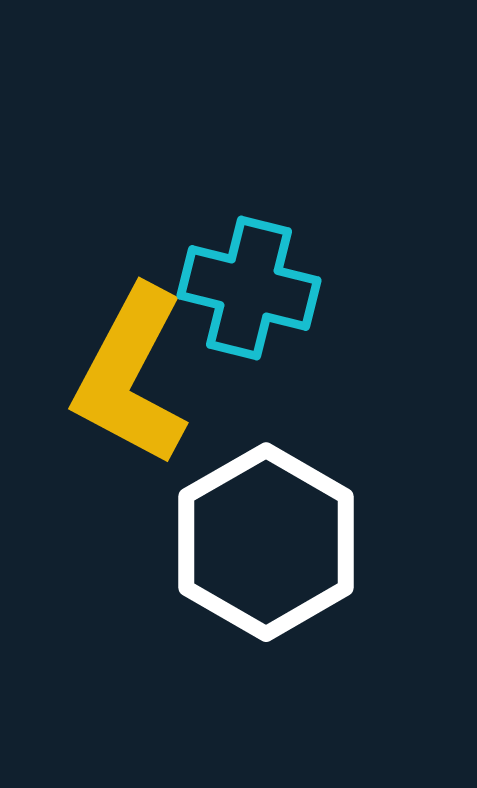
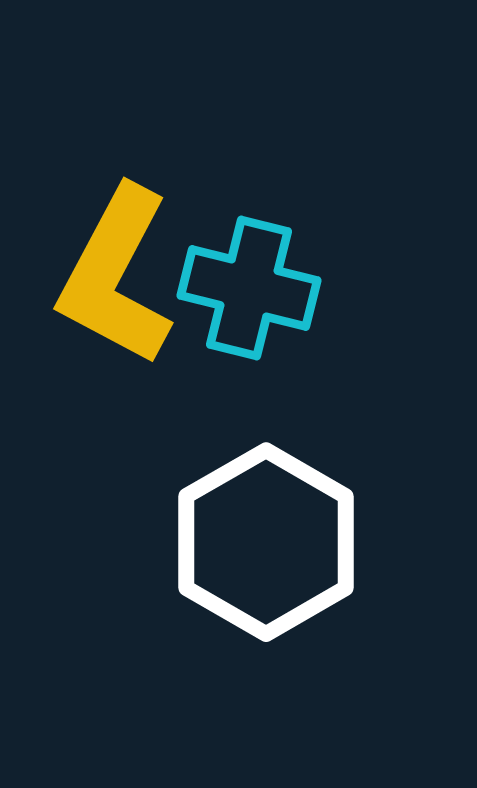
yellow L-shape: moved 15 px left, 100 px up
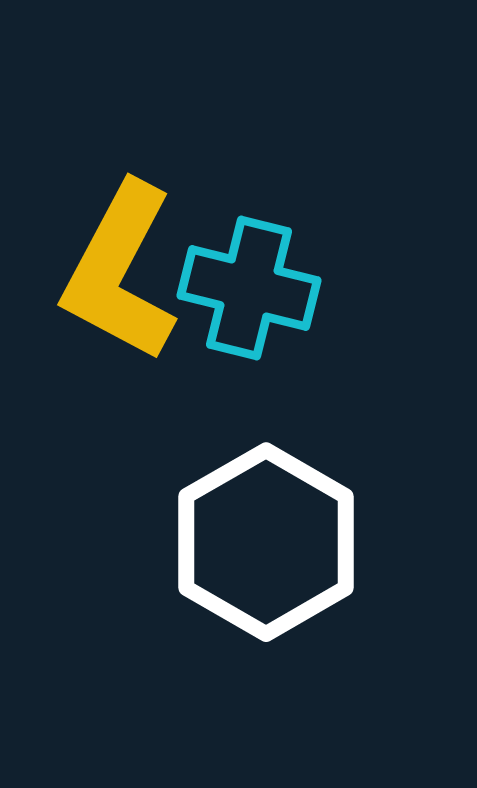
yellow L-shape: moved 4 px right, 4 px up
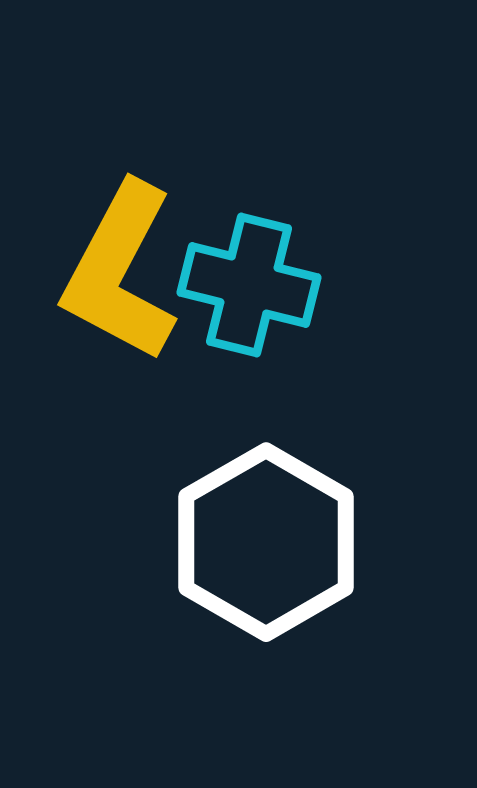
cyan cross: moved 3 px up
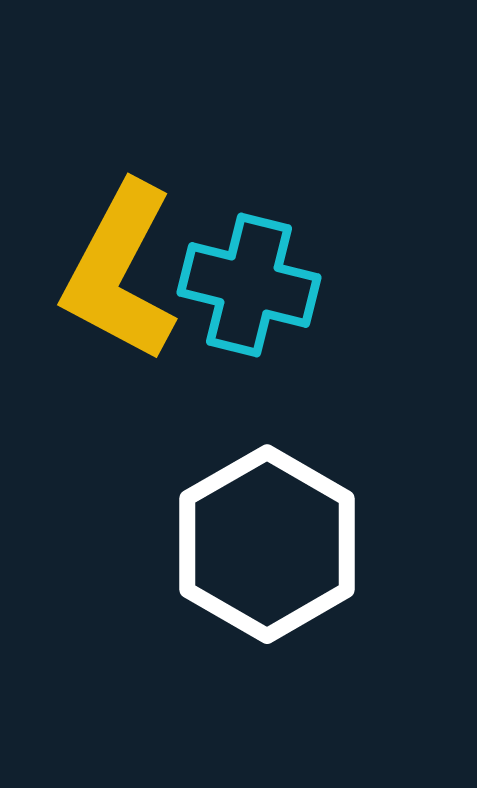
white hexagon: moved 1 px right, 2 px down
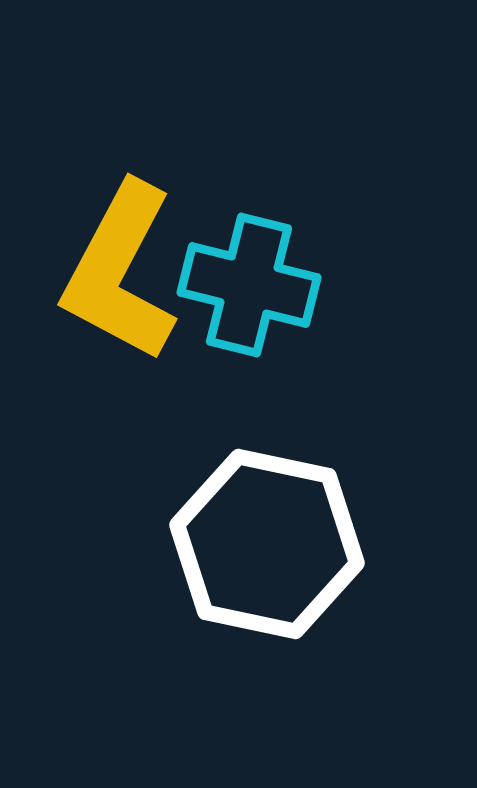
white hexagon: rotated 18 degrees counterclockwise
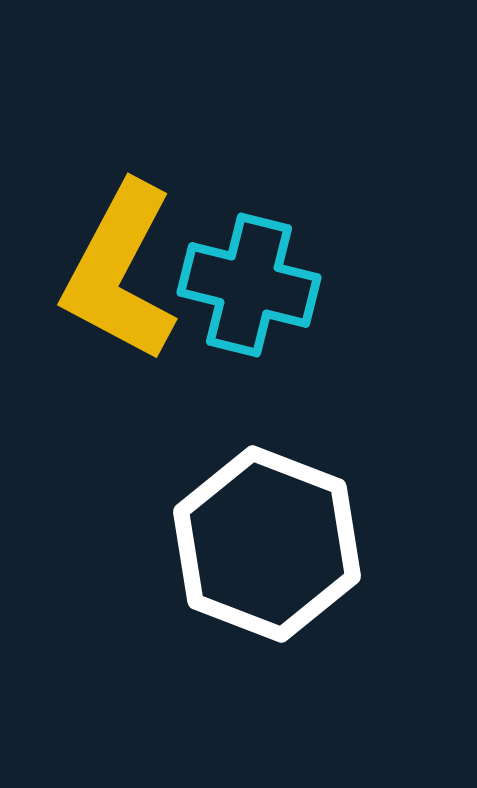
white hexagon: rotated 9 degrees clockwise
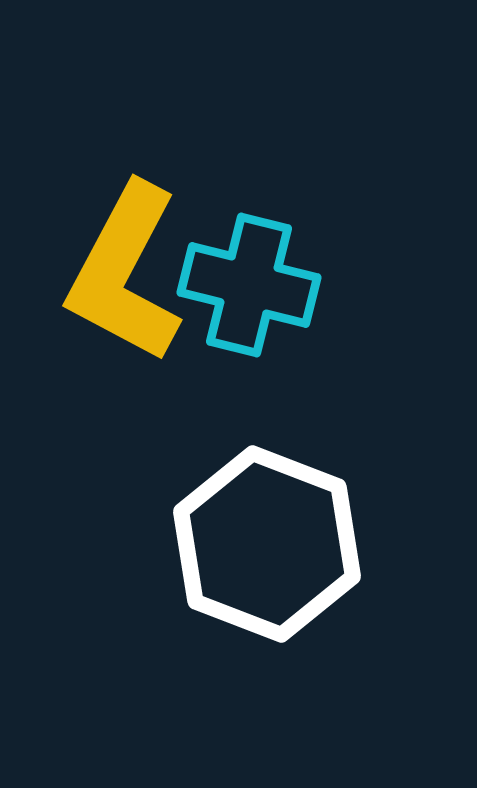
yellow L-shape: moved 5 px right, 1 px down
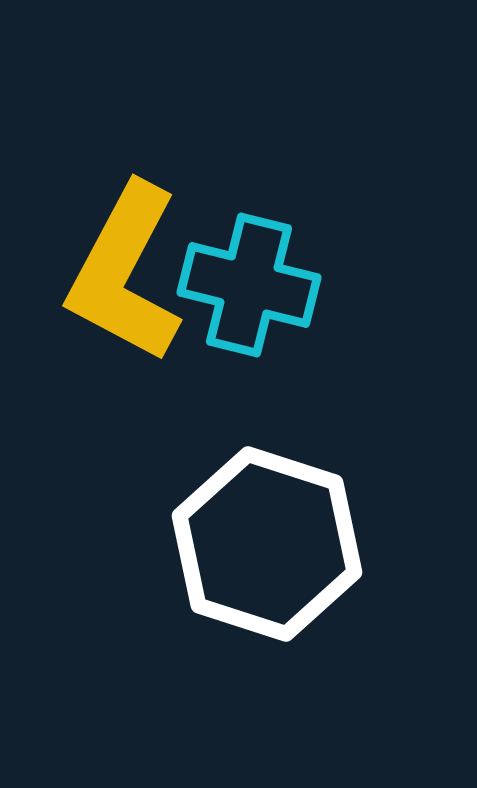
white hexagon: rotated 3 degrees counterclockwise
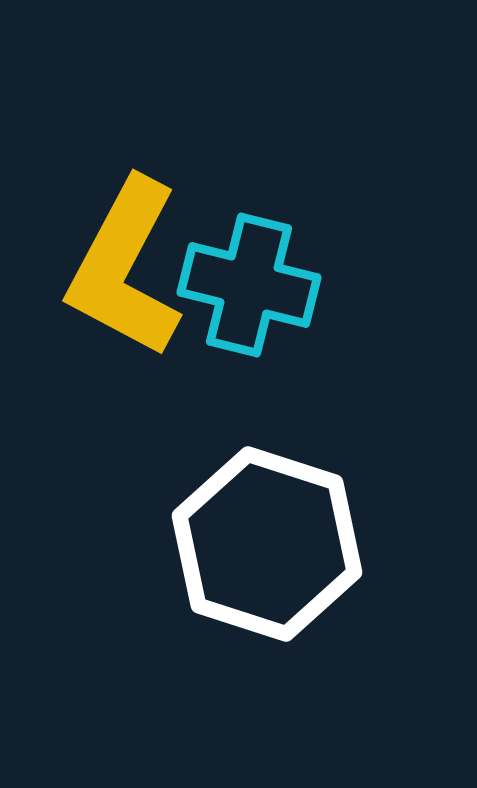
yellow L-shape: moved 5 px up
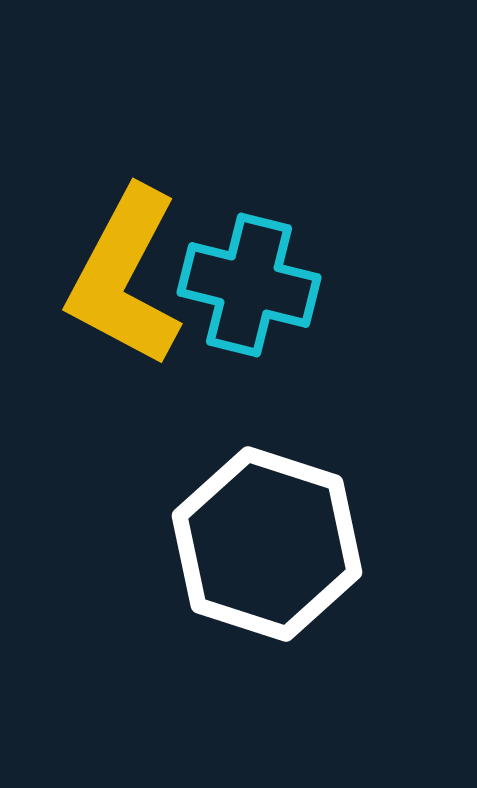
yellow L-shape: moved 9 px down
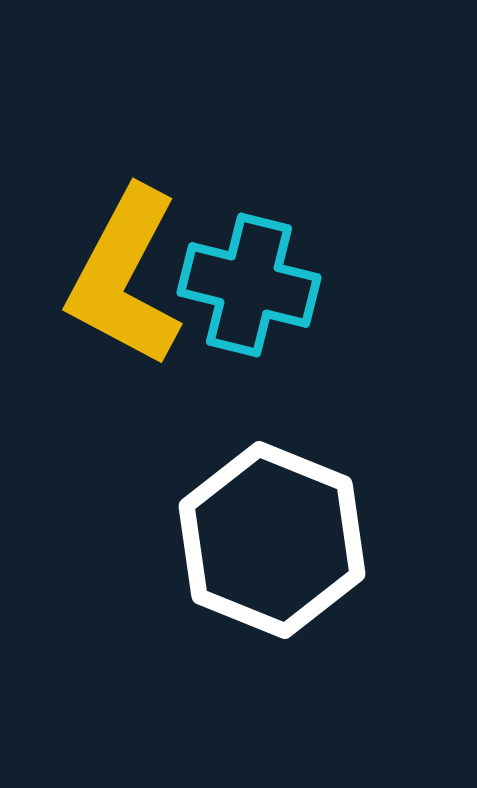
white hexagon: moved 5 px right, 4 px up; rotated 4 degrees clockwise
